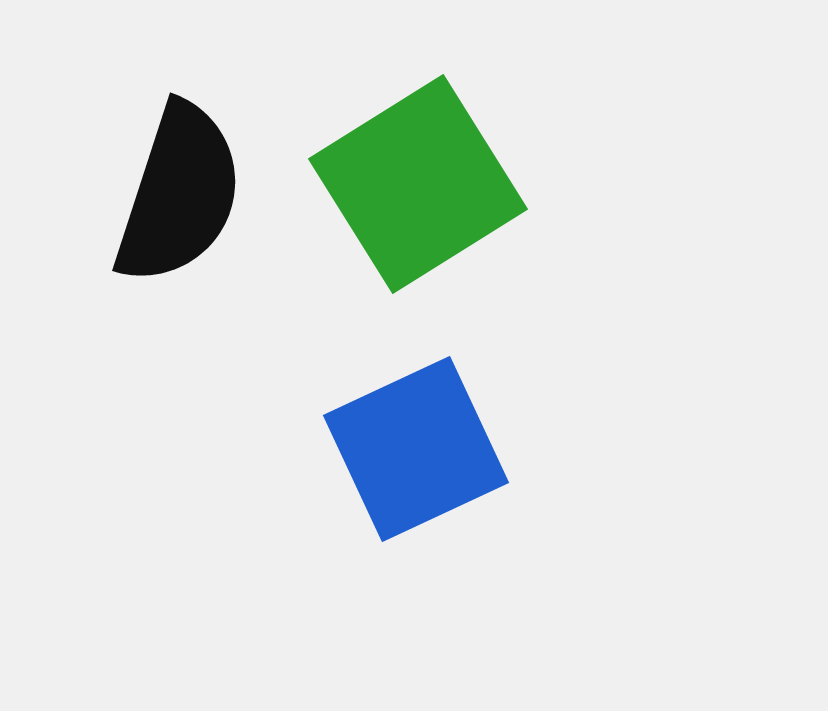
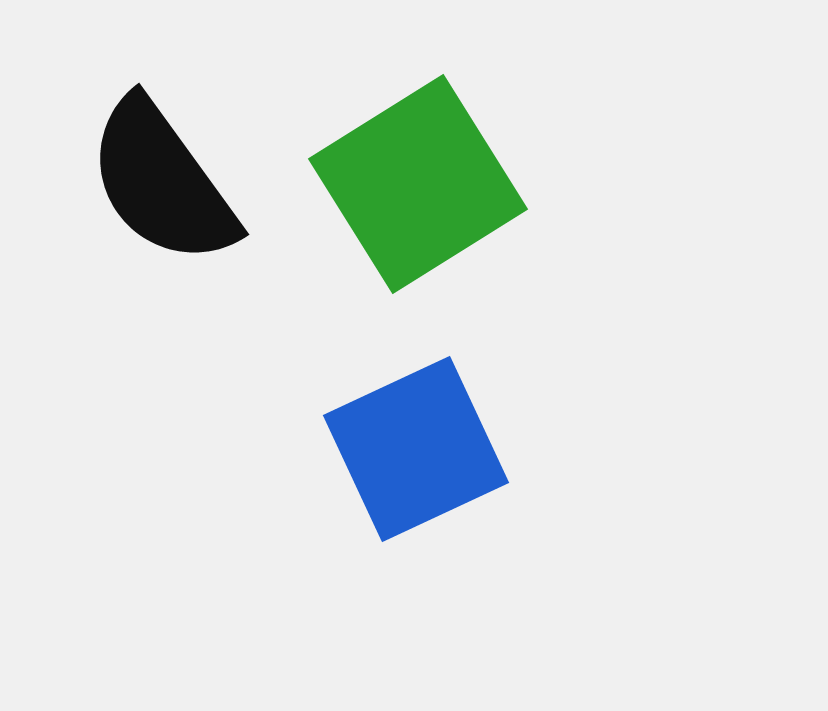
black semicircle: moved 17 px left, 12 px up; rotated 126 degrees clockwise
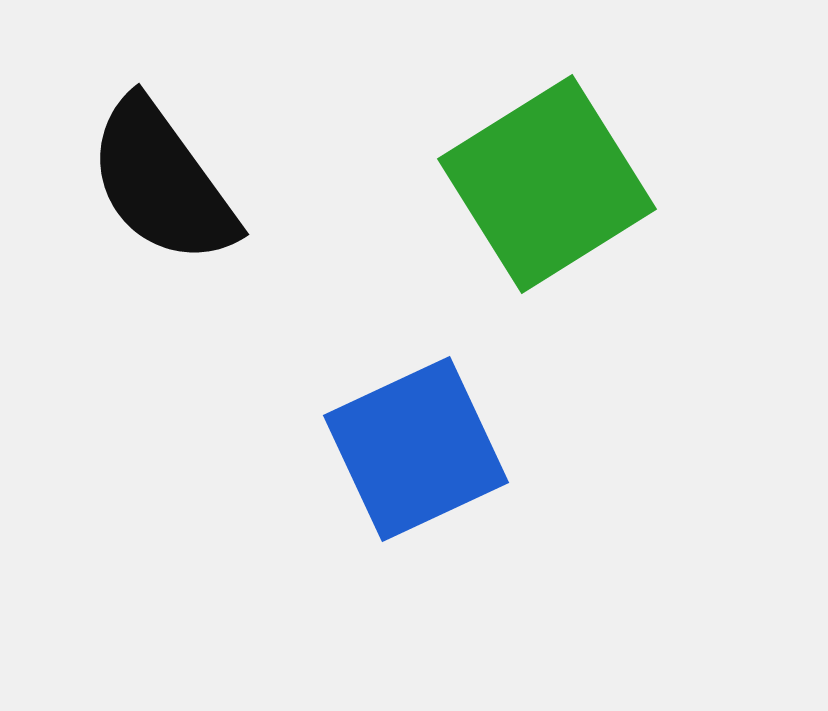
green square: moved 129 px right
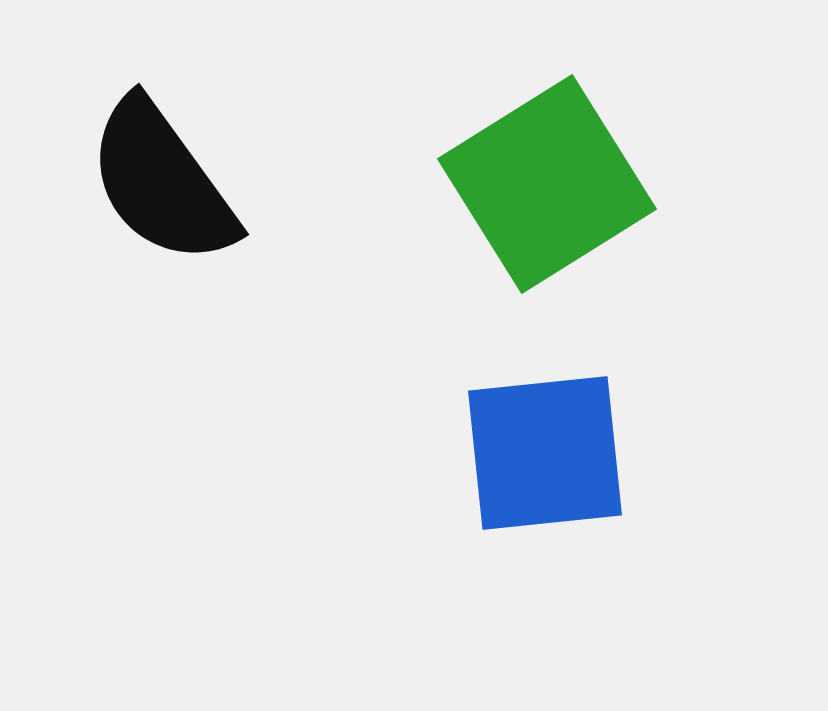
blue square: moved 129 px right, 4 px down; rotated 19 degrees clockwise
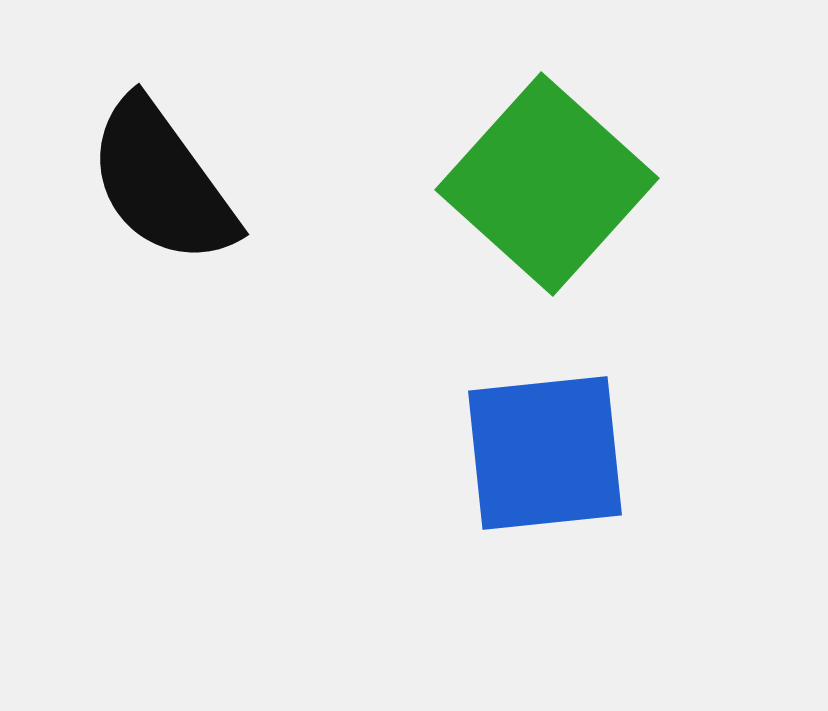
green square: rotated 16 degrees counterclockwise
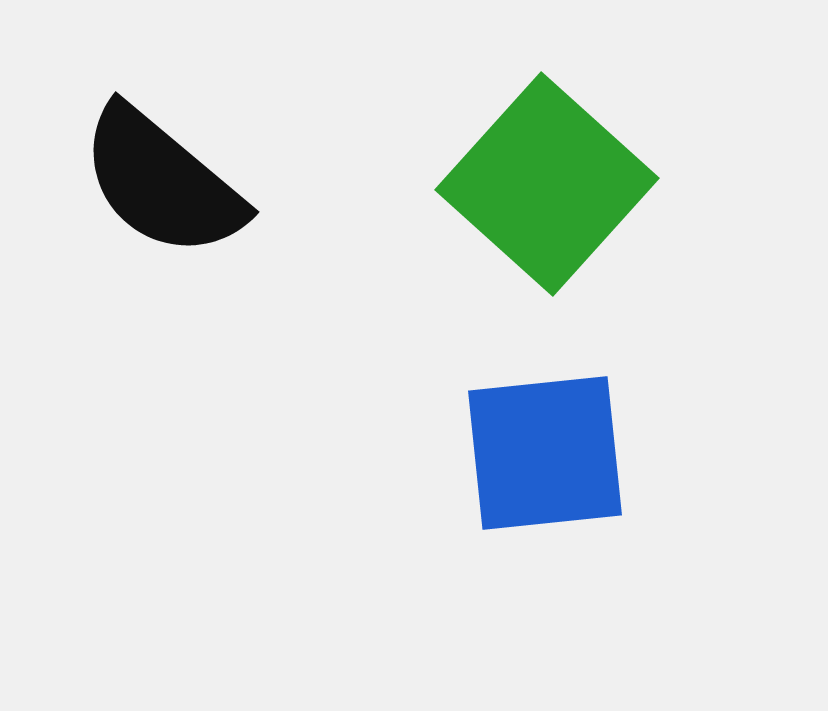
black semicircle: rotated 14 degrees counterclockwise
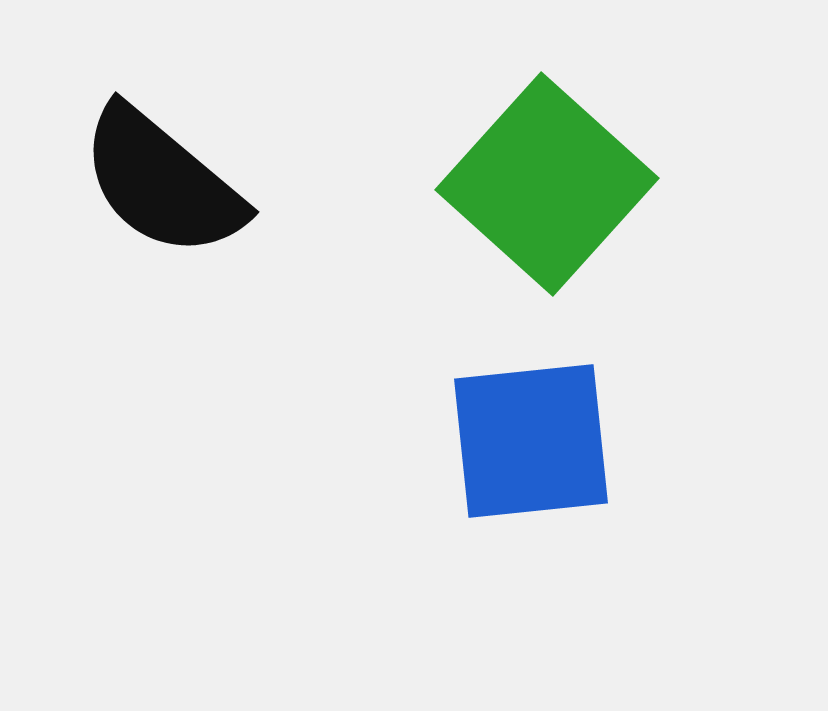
blue square: moved 14 px left, 12 px up
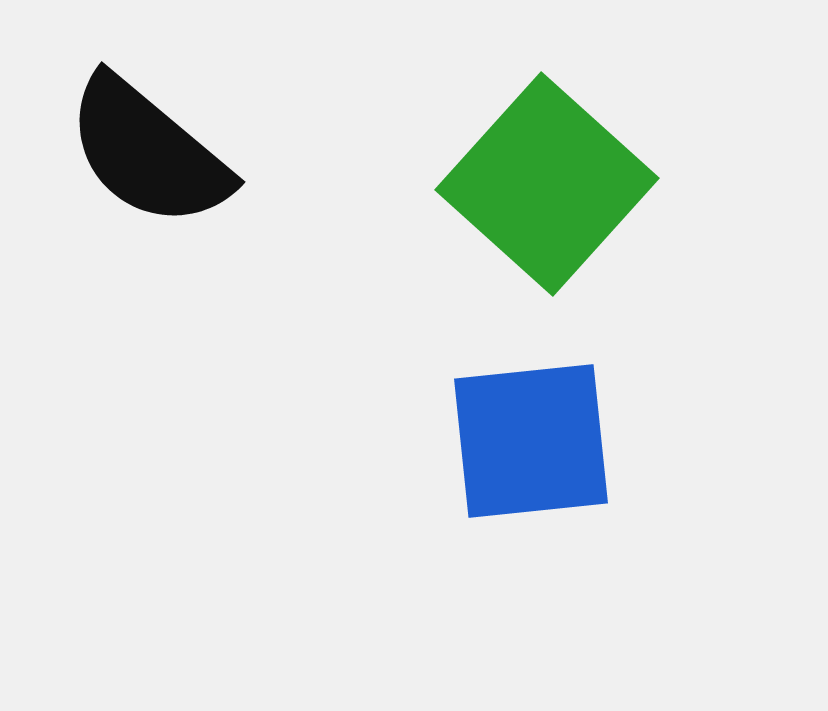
black semicircle: moved 14 px left, 30 px up
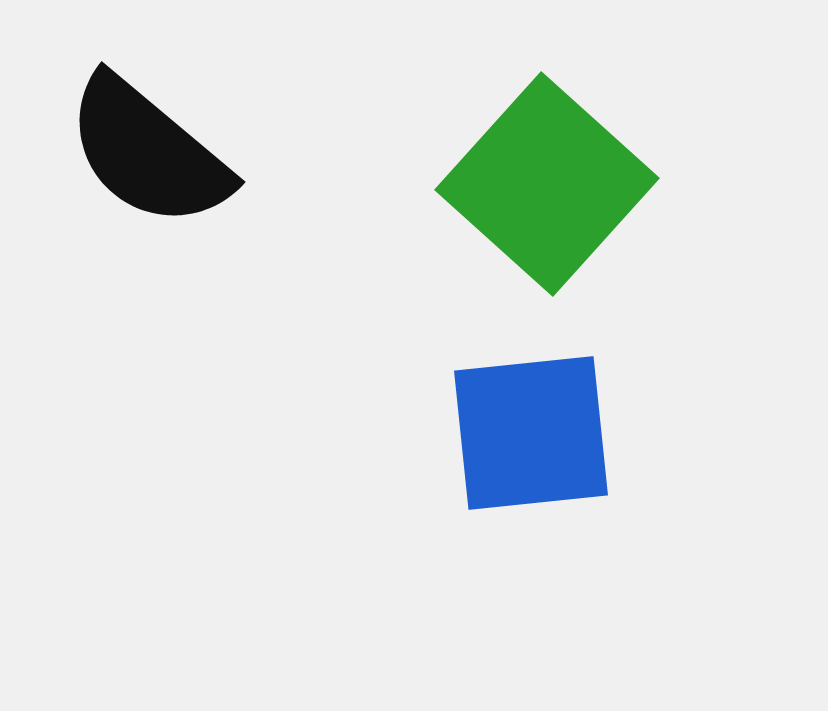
blue square: moved 8 px up
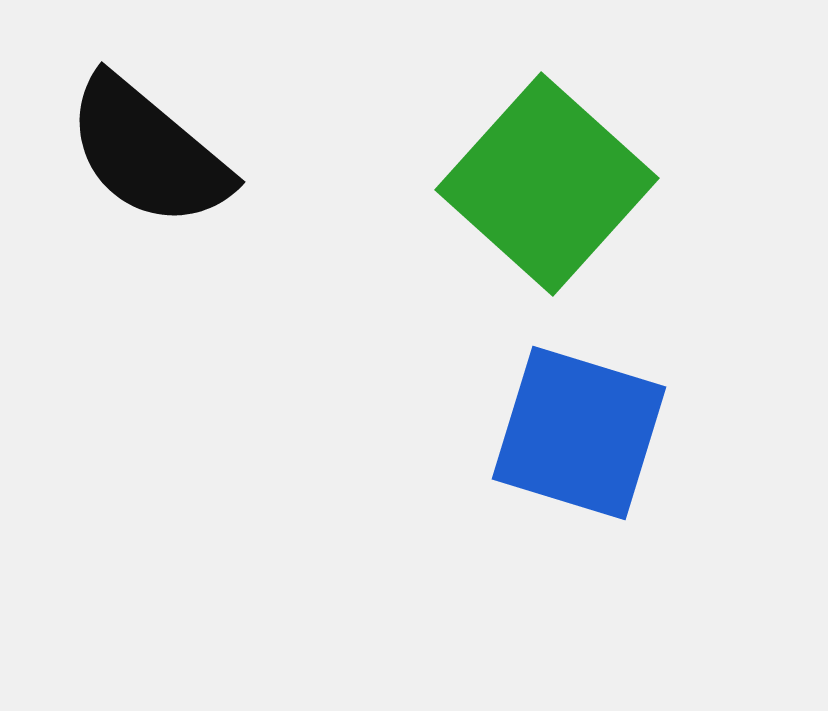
blue square: moved 48 px right; rotated 23 degrees clockwise
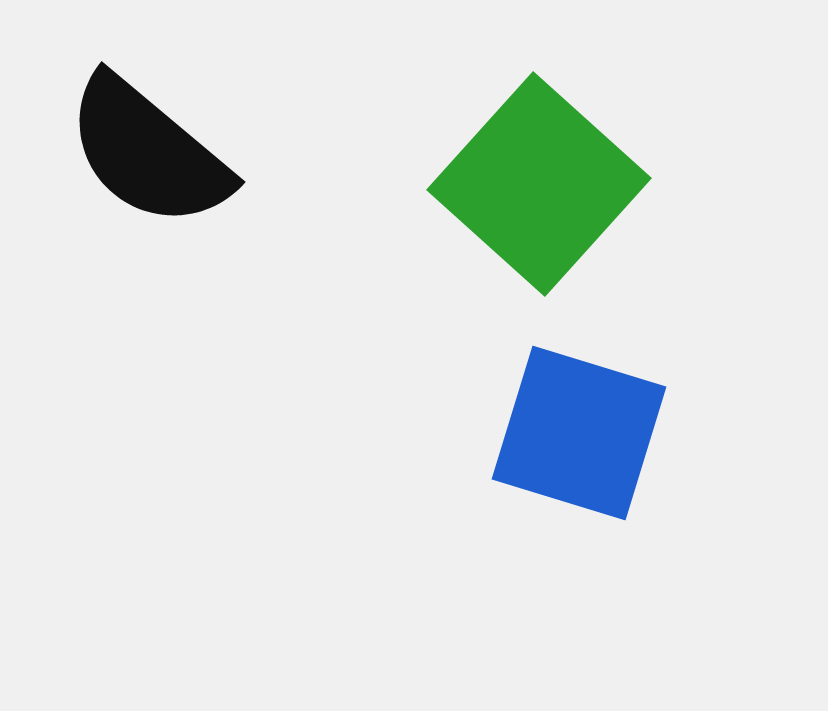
green square: moved 8 px left
